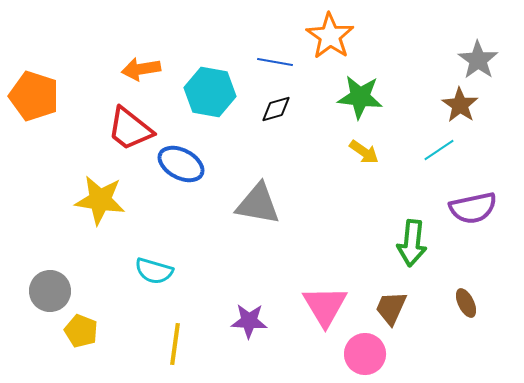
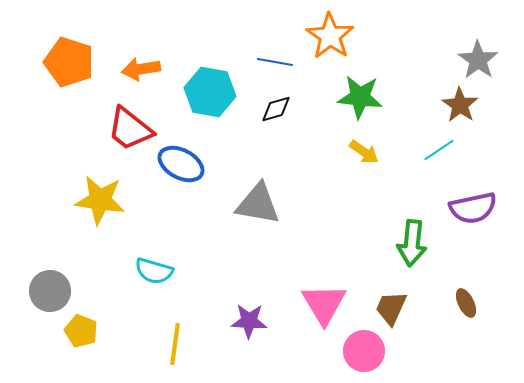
orange pentagon: moved 35 px right, 34 px up
pink triangle: moved 1 px left, 2 px up
pink circle: moved 1 px left, 3 px up
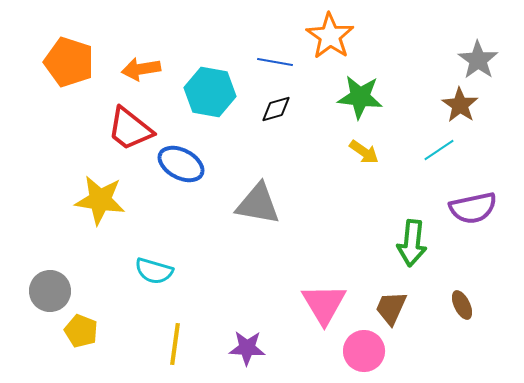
brown ellipse: moved 4 px left, 2 px down
purple star: moved 2 px left, 27 px down
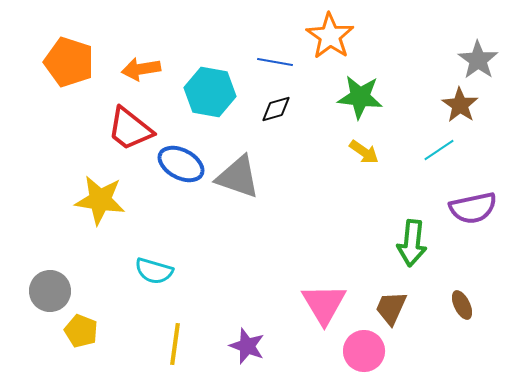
gray triangle: moved 20 px left, 27 px up; rotated 9 degrees clockwise
purple star: moved 2 px up; rotated 18 degrees clockwise
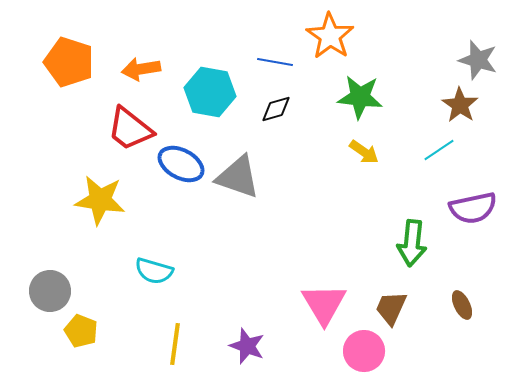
gray star: rotated 18 degrees counterclockwise
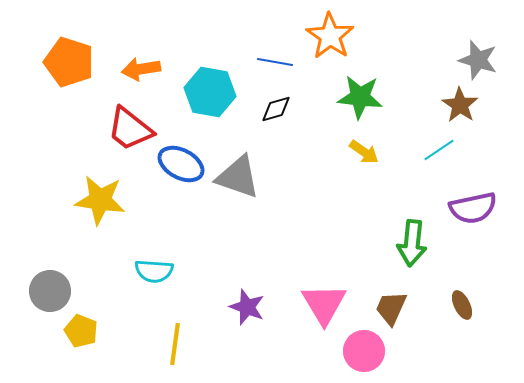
cyan semicircle: rotated 12 degrees counterclockwise
purple star: moved 39 px up
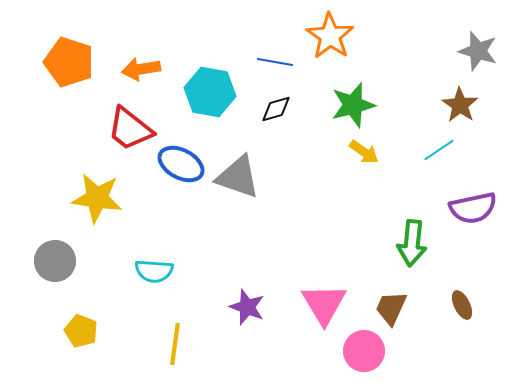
gray star: moved 9 px up
green star: moved 7 px left, 8 px down; rotated 21 degrees counterclockwise
yellow star: moved 3 px left, 2 px up
gray circle: moved 5 px right, 30 px up
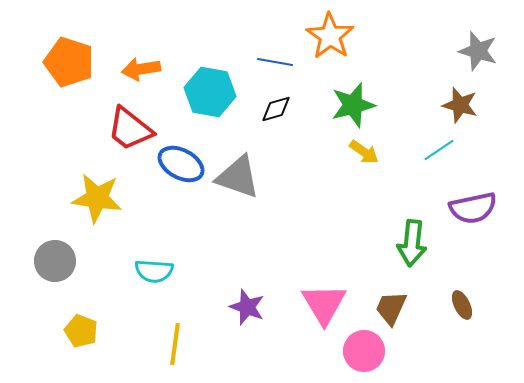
brown star: rotated 18 degrees counterclockwise
